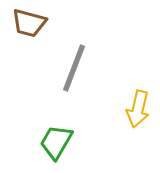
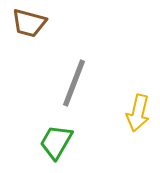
gray line: moved 15 px down
yellow arrow: moved 4 px down
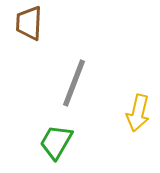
brown trapezoid: rotated 78 degrees clockwise
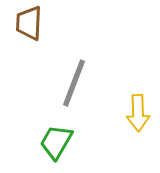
yellow arrow: rotated 15 degrees counterclockwise
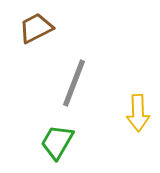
brown trapezoid: moved 7 px right, 5 px down; rotated 60 degrees clockwise
green trapezoid: moved 1 px right
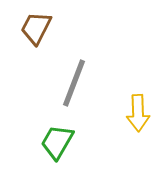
brown trapezoid: rotated 36 degrees counterclockwise
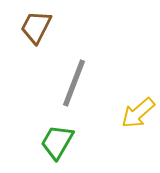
brown trapezoid: moved 1 px up
yellow arrow: rotated 51 degrees clockwise
